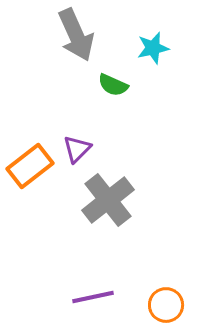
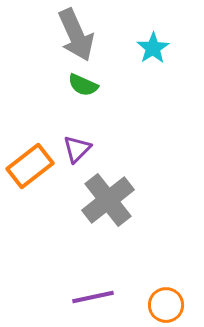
cyan star: rotated 20 degrees counterclockwise
green semicircle: moved 30 px left
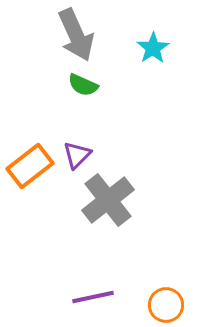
purple triangle: moved 6 px down
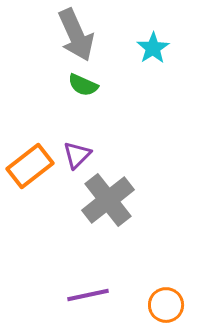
purple line: moved 5 px left, 2 px up
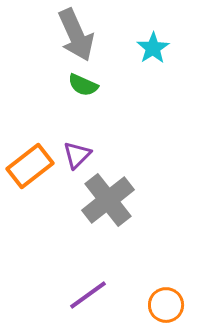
purple line: rotated 24 degrees counterclockwise
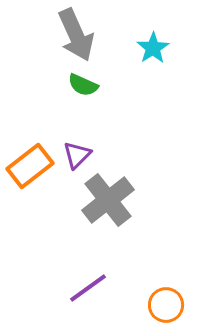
purple line: moved 7 px up
